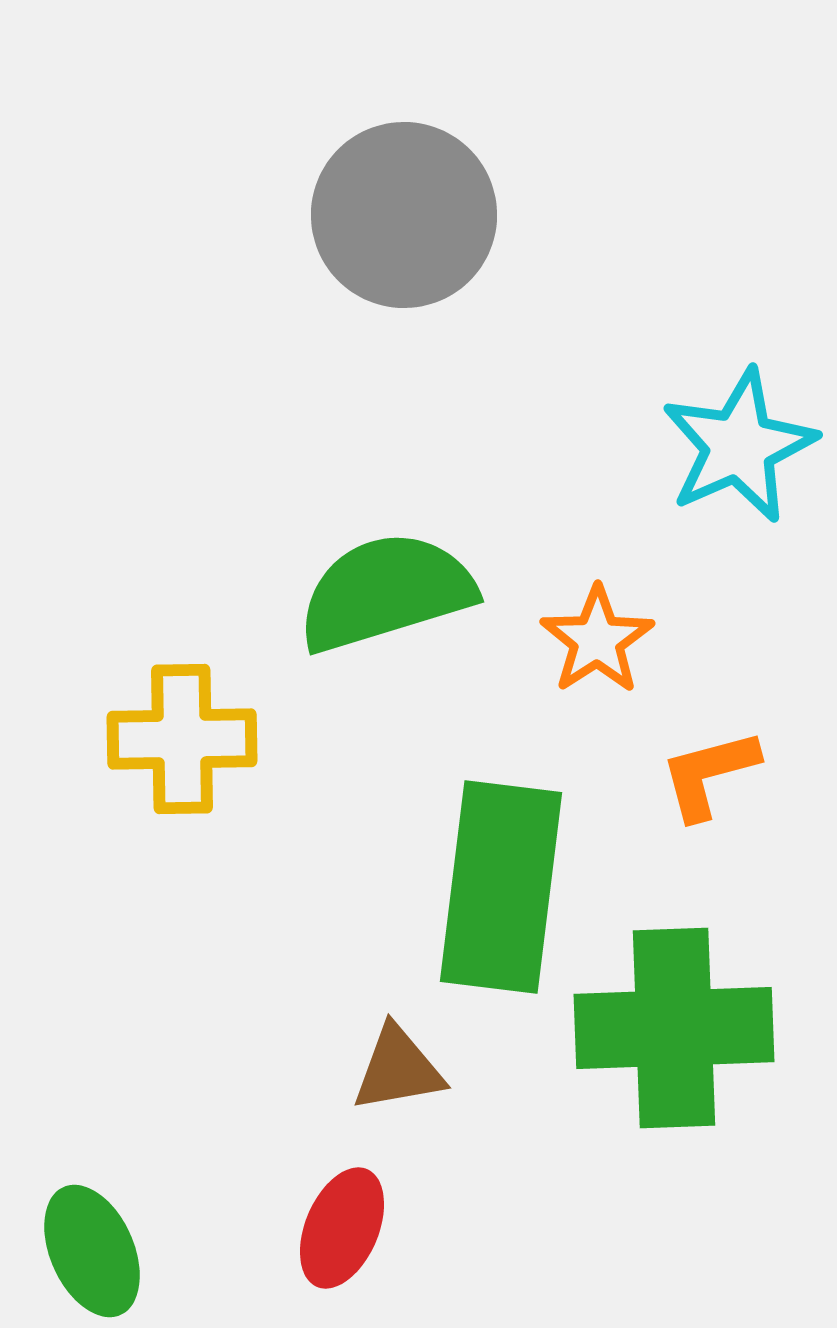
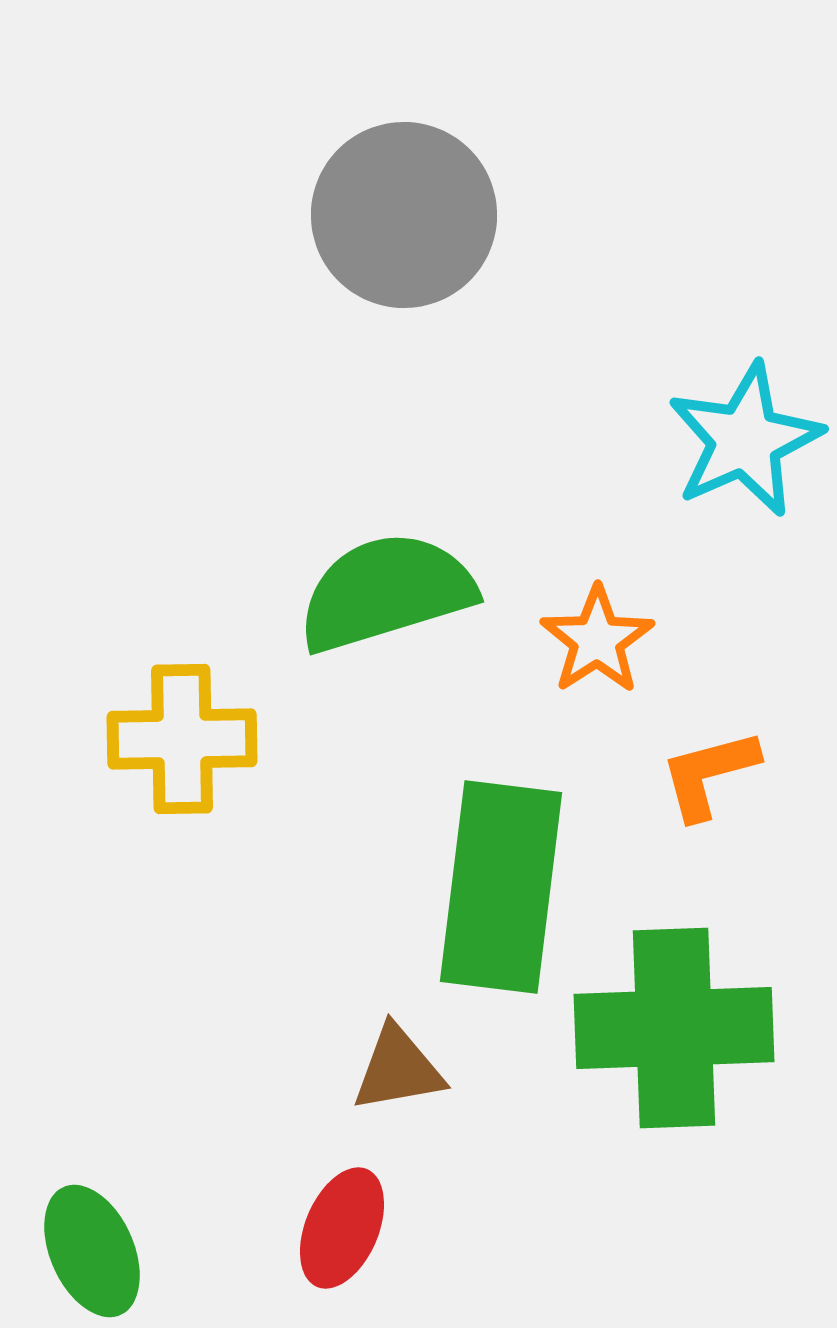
cyan star: moved 6 px right, 6 px up
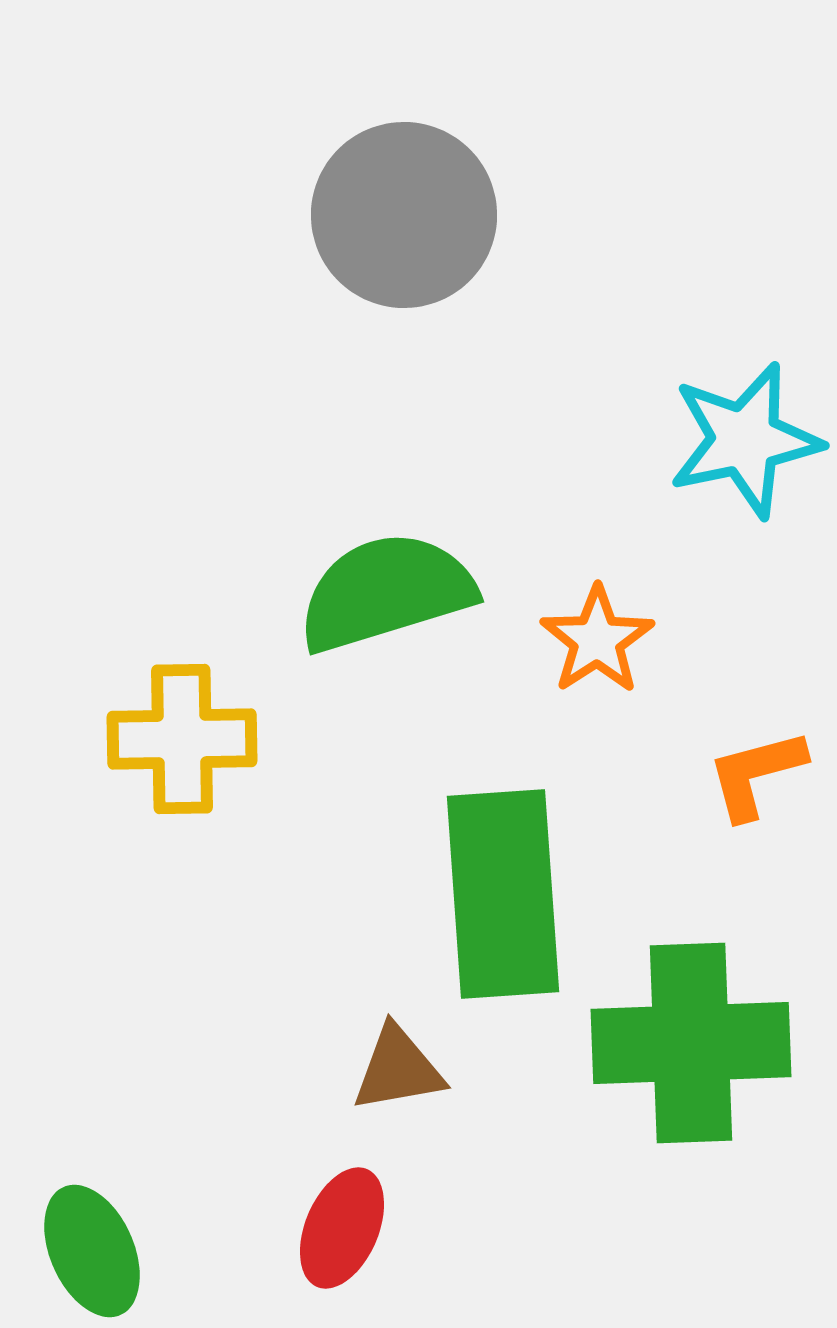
cyan star: rotated 12 degrees clockwise
orange L-shape: moved 47 px right
green rectangle: moved 2 px right, 7 px down; rotated 11 degrees counterclockwise
green cross: moved 17 px right, 15 px down
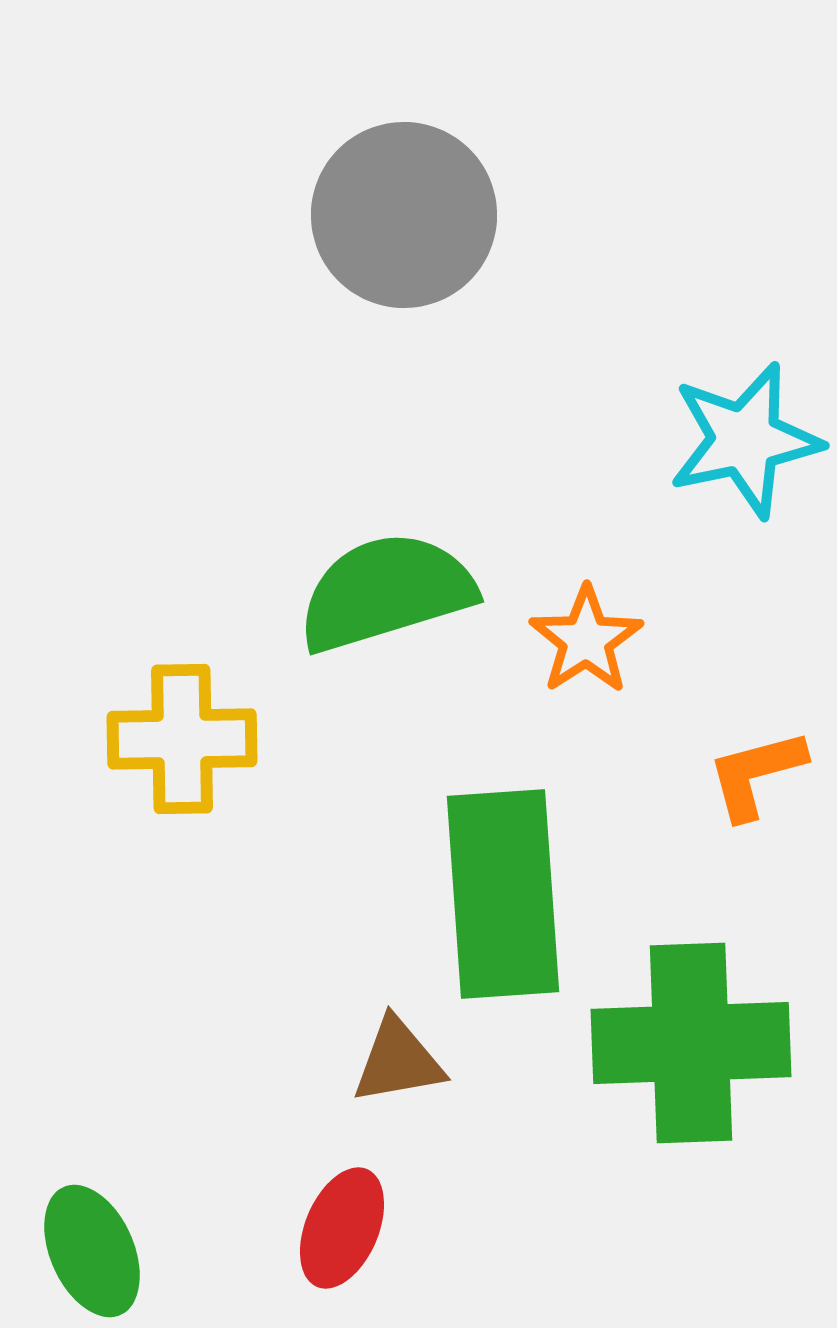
orange star: moved 11 px left
brown triangle: moved 8 px up
